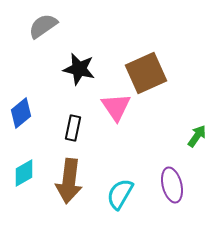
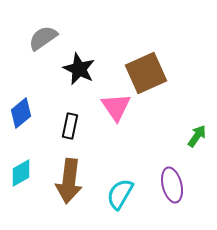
gray semicircle: moved 12 px down
black star: rotated 12 degrees clockwise
black rectangle: moved 3 px left, 2 px up
cyan diamond: moved 3 px left
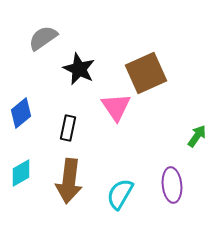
black rectangle: moved 2 px left, 2 px down
purple ellipse: rotated 8 degrees clockwise
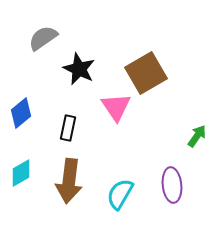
brown square: rotated 6 degrees counterclockwise
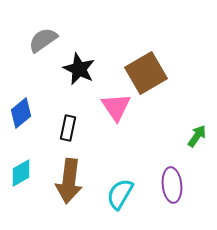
gray semicircle: moved 2 px down
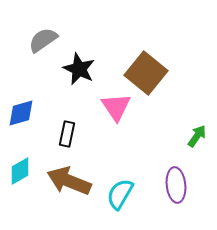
brown square: rotated 21 degrees counterclockwise
blue diamond: rotated 24 degrees clockwise
black rectangle: moved 1 px left, 6 px down
cyan diamond: moved 1 px left, 2 px up
brown arrow: rotated 105 degrees clockwise
purple ellipse: moved 4 px right
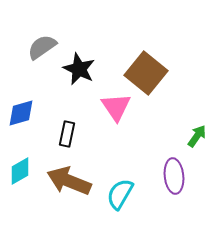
gray semicircle: moved 1 px left, 7 px down
purple ellipse: moved 2 px left, 9 px up
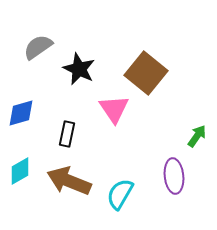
gray semicircle: moved 4 px left
pink triangle: moved 2 px left, 2 px down
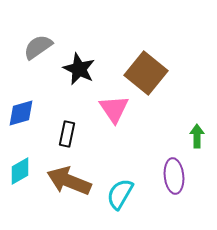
green arrow: rotated 35 degrees counterclockwise
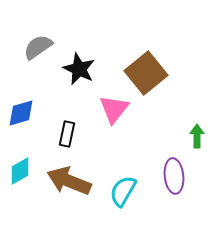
brown square: rotated 12 degrees clockwise
pink triangle: rotated 12 degrees clockwise
cyan semicircle: moved 3 px right, 3 px up
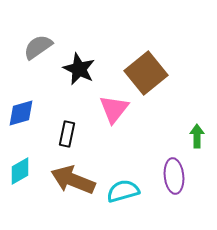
brown arrow: moved 4 px right, 1 px up
cyan semicircle: rotated 44 degrees clockwise
